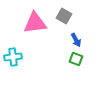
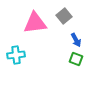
gray square: rotated 21 degrees clockwise
cyan cross: moved 3 px right, 2 px up
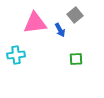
gray square: moved 11 px right, 1 px up
blue arrow: moved 16 px left, 10 px up
green square: rotated 24 degrees counterclockwise
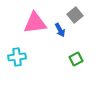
cyan cross: moved 1 px right, 2 px down
green square: rotated 24 degrees counterclockwise
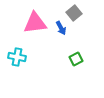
gray square: moved 1 px left, 2 px up
blue arrow: moved 1 px right, 2 px up
cyan cross: rotated 18 degrees clockwise
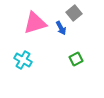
pink triangle: rotated 10 degrees counterclockwise
cyan cross: moved 6 px right, 3 px down; rotated 18 degrees clockwise
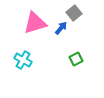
blue arrow: rotated 112 degrees counterclockwise
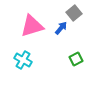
pink triangle: moved 3 px left, 3 px down
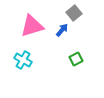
blue arrow: moved 1 px right, 2 px down
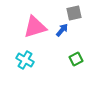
gray square: rotated 28 degrees clockwise
pink triangle: moved 3 px right, 1 px down
cyan cross: moved 2 px right
